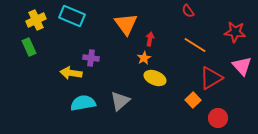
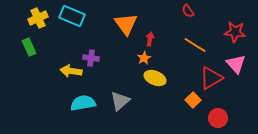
yellow cross: moved 2 px right, 2 px up
pink triangle: moved 6 px left, 2 px up
yellow arrow: moved 2 px up
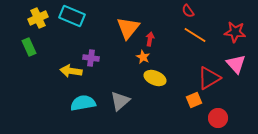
orange triangle: moved 2 px right, 4 px down; rotated 15 degrees clockwise
orange line: moved 10 px up
orange star: moved 1 px left, 1 px up; rotated 16 degrees counterclockwise
red triangle: moved 2 px left
orange square: moved 1 px right; rotated 21 degrees clockwise
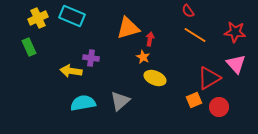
orange triangle: rotated 35 degrees clockwise
red circle: moved 1 px right, 11 px up
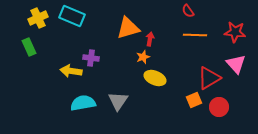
orange line: rotated 30 degrees counterclockwise
orange star: rotated 24 degrees clockwise
gray triangle: moved 2 px left; rotated 15 degrees counterclockwise
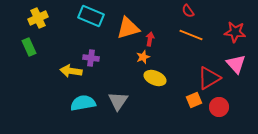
cyan rectangle: moved 19 px right
orange line: moved 4 px left; rotated 20 degrees clockwise
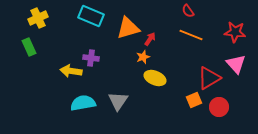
red arrow: rotated 24 degrees clockwise
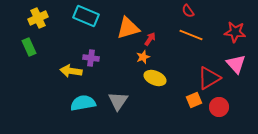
cyan rectangle: moved 5 px left
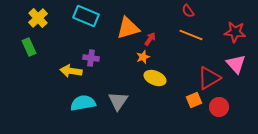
yellow cross: rotated 18 degrees counterclockwise
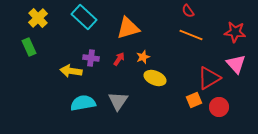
cyan rectangle: moved 2 px left, 1 px down; rotated 20 degrees clockwise
red arrow: moved 31 px left, 20 px down
